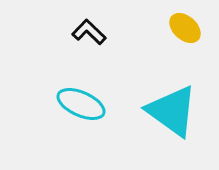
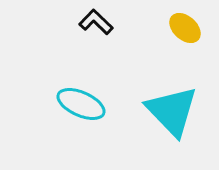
black L-shape: moved 7 px right, 10 px up
cyan triangle: rotated 10 degrees clockwise
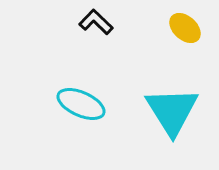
cyan triangle: rotated 12 degrees clockwise
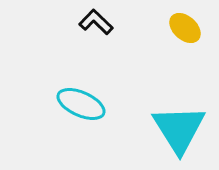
cyan triangle: moved 7 px right, 18 px down
